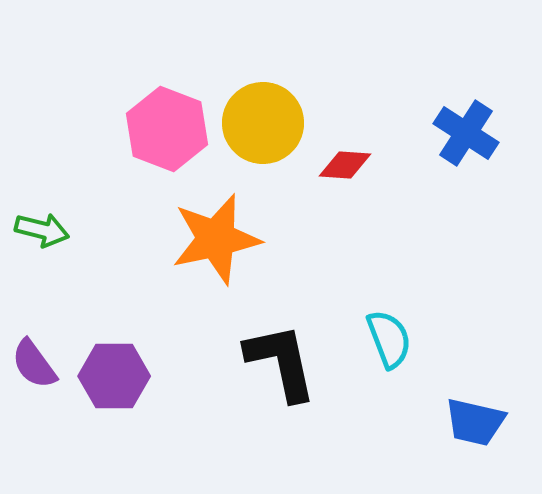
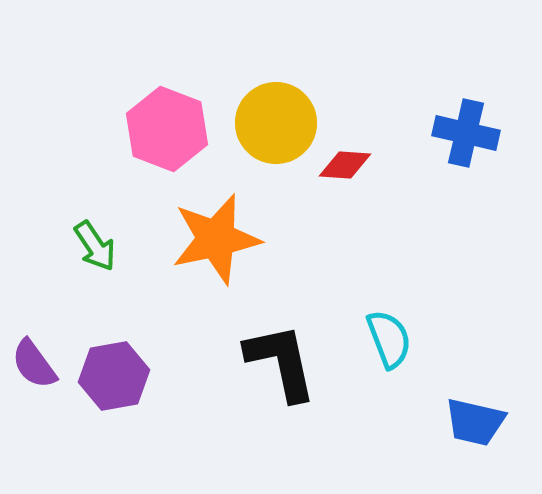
yellow circle: moved 13 px right
blue cross: rotated 20 degrees counterclockwise
green arrow: moved 53 px right, 16 px down; rotated 42 degrees clockwise
purple hexagon: rotated 10 degrees counterclockwise
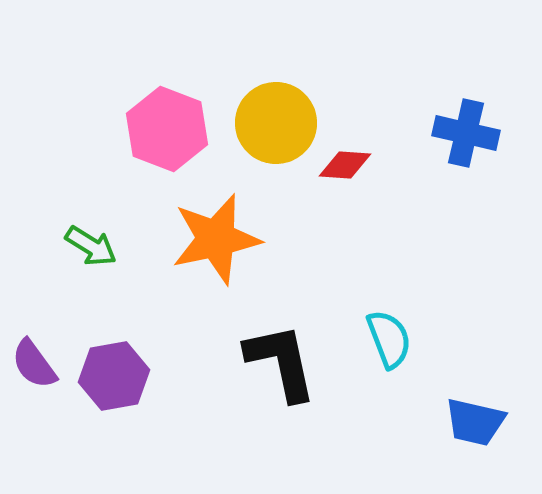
green arrow: moved 4 px left; rotated 24 degrees counterclockwise
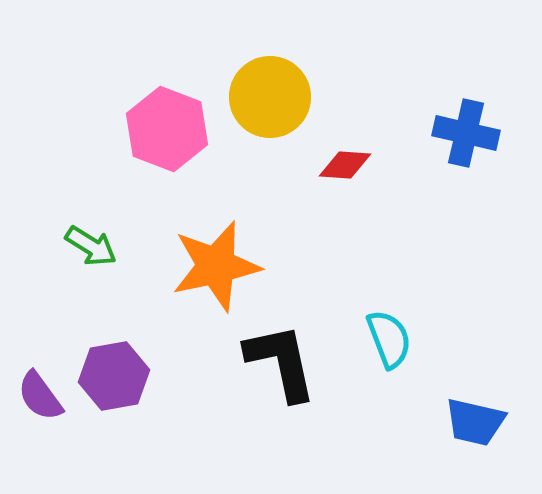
yellow circle: moved 6 px left, 26 px up
orange star: moved 27 px down
purple semicircle: moved 6 px right, 32 px down
